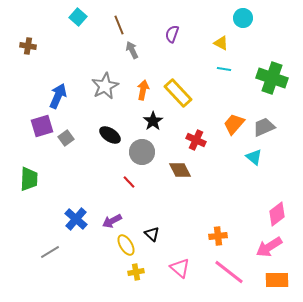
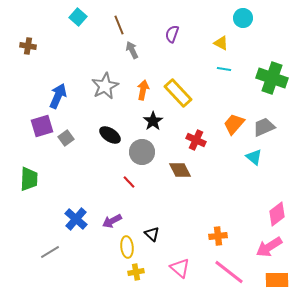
yellow ellipse: moved 1 px right, 2 px down; rotated 25 degrees clockwise
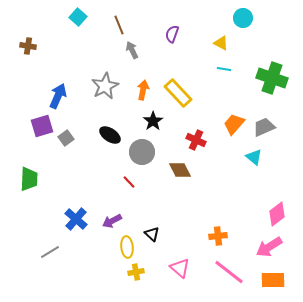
orange rectangle: moved 4 px left
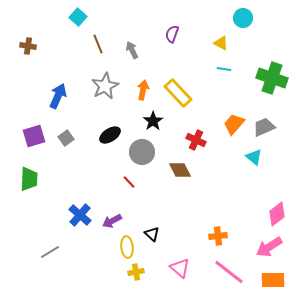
brown line: moved 21 px left, 19 px down
purple square: moved 8 px left, 10 px down
black ellipse: rotated 65 degrees counterclockwise
blue cross: moved 4 px right, 4 px up
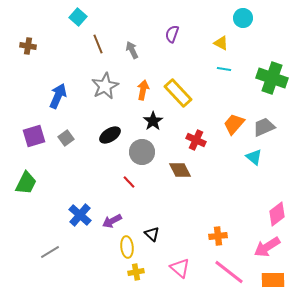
green trapezoid: moved 3 px left, 4 px down; rotated 25 degrees clockwise
pink arrow: moved 2 px left
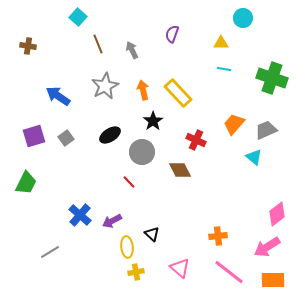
yellow triangle: rotated 28 degrees counterclockwise
orange arrow: rotated 24 degrees counterclockwise
blue arrow: rotated 80 degrees counterclockwise
gray trapezoid: moved 2 px right, 3 px down
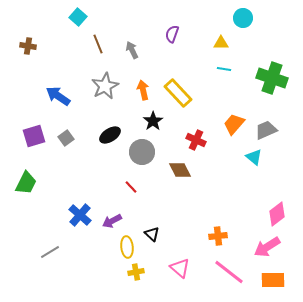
red line: moved 2 px right, 5 px down
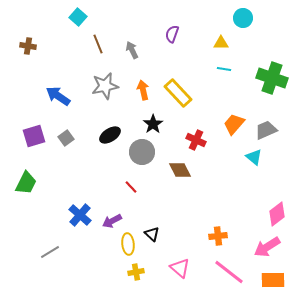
gray star: rotated 16 degrees clockwise
black star: moved 3 px down
yellow ellipse: moved 1 px right, 3 px up
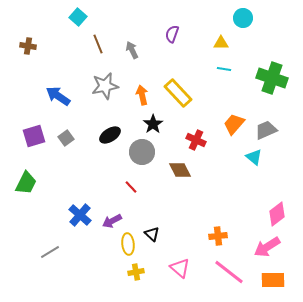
orange arrow: moved 1 px left, 5 px down
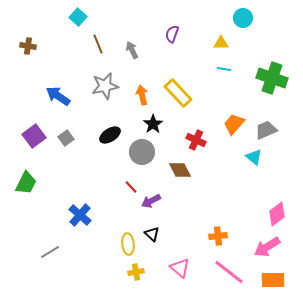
purple square: rotated 20 degrees counterclockwise
purple arrow: moved 39 px right, 20 px up
